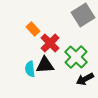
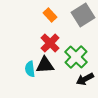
orange rectangle: moved 17 px right, 14 px up
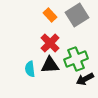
gray square: moved 6 px left
green cross: moved 2 px down; rotated 25 degrees clockwise
black triangle: moved 5 px right
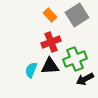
red cross: moved 1 px right, 1 px up; rotated 24 degrees clockwise
green cross: moved 1 px left
black triangle: moved 1 px down
cyan semicircle: moved 1 px right, 1 px down; rotated 28 degrees clockwise
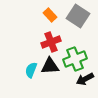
gray square: moved 1 px right, 1 px down; rotated 25 degrees counterclockwise
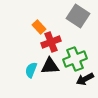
orange rectangle: moved 11 px left, 12 px down
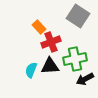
green cross: rotated 10 degrees clockwise
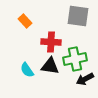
gray square: rotated 25 degrees counterclockwise
orange rectangle: moved 14 px left, 6 px up
red cross: rotated 24 degrees clockwise
black triangle: rotated 12 degrees clockwise
cyan semicircle: moved 4 px left; rotated 56 degrees counterclockwise
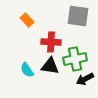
orange rectangle: moved 2 px right, 1 px up
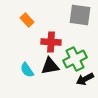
gray square: moved 2 px right, 1 px up
green cross: rotated 15 degrees counterclockwise
black triangle: rotated 18 degrees counterclockwise
